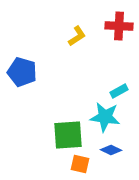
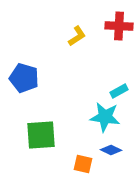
blue pentagon: moved 2 px right, 6 px down
green square: moved 27 px left
orange square: moved 3 px right
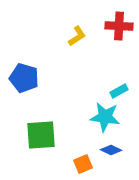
orange square: rotated 36 degrees counterclockwise
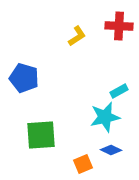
cyan star: rotated 20 degrees counterclockwise
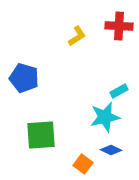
orange square: rotated 30 degrees counterclockwise
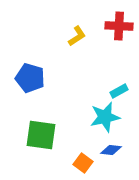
blue pentagon: moved 6 px right
green square: rotated 12 degrees clockwise
blue diamond: rotated 20 degrees counterclockwise
orange square: moved 1 px up
